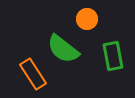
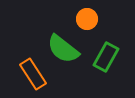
green rectangle: moved 7 px left, 1 px down; rotated 40 degrees clockwise
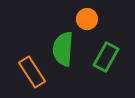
green semicircle: rotated 56 degrees clockwise
orange rectangle: moved 1 px left, 2 px up
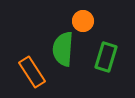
orange circle: moved 4 px left, 2 px down
green rectangle: rotated 12 degrees counterclockwise
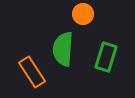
orange circle: moved 7 px up
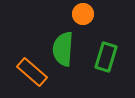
orange rectangle: rotated 16 degrees counterclockwise
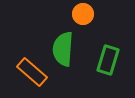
green rectangle: moved 2 px right, 3 px down
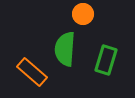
green semicircle: moved 2 px right
green rectangle: moved 2 px left
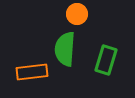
orange circle: moved 6 px left
orange rectangle: rotated 48 degrees counterclockwise
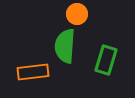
green semicircle: moved 3 px up
orange rectangle: moved 1 px right
